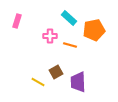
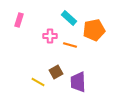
pink rectangle: moved 2 px right, 1 px up
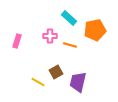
pink rectangle: moved 2 px left, 21 px down
orange pentagon: moved 1 px right
purple trapezoid: rotated 15 degrees clockwise
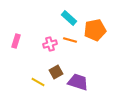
pink cross: moved 8 px down; rotated 16 degrees counterclockwise
pink rectangle: moved 1 px left
orange line: moved 5 px up
purple trapezoid: rotated 95 degrees clockwise
